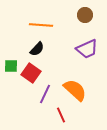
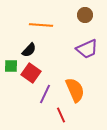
black semicircle: moved 8 px left, 1 px down
orange semicircle: rotated 25 degrees clockwise
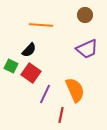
green square: rotated 24 degrees clockwise
red line: rotated 35 degrees clockwise
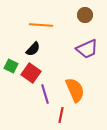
black semicircle: moved 4 px right, 1 px up
purple line: rotated 42 degrees counterclockwise
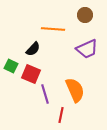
orange line: moved 12 px right, 4 px down
red square: moved 1 px down; rotated 12 degrees counterclockwise
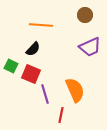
orange line: moved 12 px left, 4 px up
purple trapezoid: moved 3 px right, 2 px up
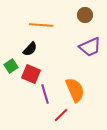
black semicircle: moved 3 px left
green square: rotated 32 degrees clockwise
red line: rotated 35 degrees clockwise
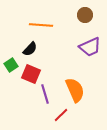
green square: moved 1 px up
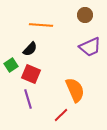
purple line: moved 17 px left, 5 px down
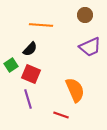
red line: rotated 63 degrees clockwise
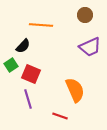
black semicircle: moved 7 px left, 3 px up
red line: moved 1 px left, 1 px down
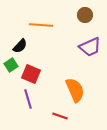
black semicircle: moved 3 px left
